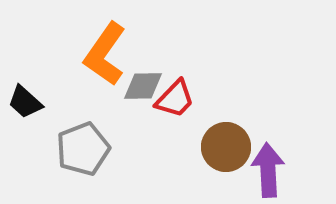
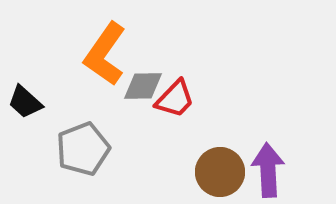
brown circle: moved 6 px left, 25 px down
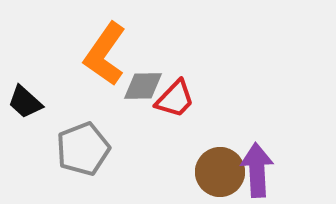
purple arrow: moved 11 px left
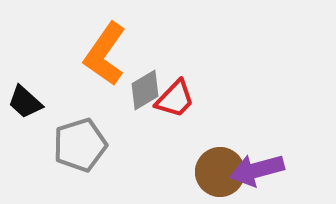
gray diamond: moved 2 px right, 4 px down; rotated 30 degrees counterclockwise
gray pentagon: moved 3 px left, 4 px up; rotated 4 degrees clockwise
purple arrow: rotated 102 degrees counterclockwise
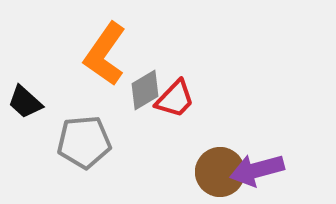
gray pentagon: moved 4 px right, 3 px up; rotated 12 degrees clockwise
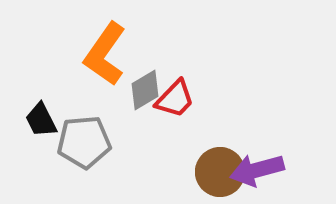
black trapezoid: moved 16 px right, 18 px down; rotated 21 degrees clockwise
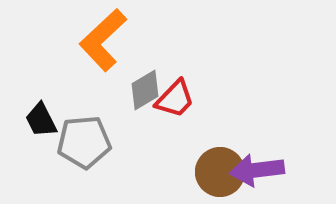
orange L-shape: moved 2 px left, 14 px up; rotated 12 degrees clockwise
purple arrow: rotated 8 degrees clockwise
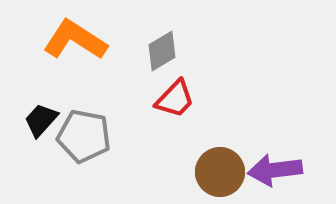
orange L-shape: moved 28 px left; rotated 76 degrees clockwise
gray diamond: moved 17 px right, 39 px up
black trapezoid: rotated 69 degrees clockwise
gray pentagon: moved 6 px up; rotated 16 degrees clockwise
purple arrow: moved 18 px right
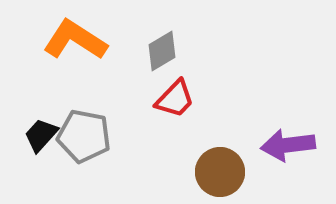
black trapezoid: moved 15 px down
purple arrow: moved 13 px right, 25 px up
